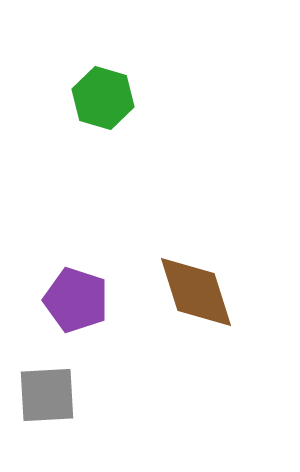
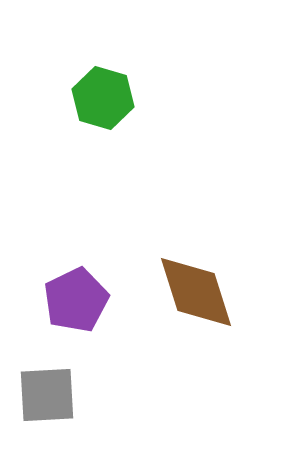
purple pentagon: rotated 28 degrees clockwise
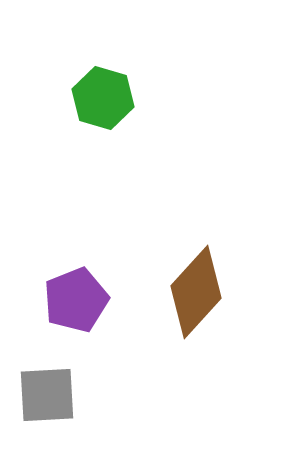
brown diamond: rotated 60 degrees clockwise
purple pentagon: rotated 4 degrees clockwise
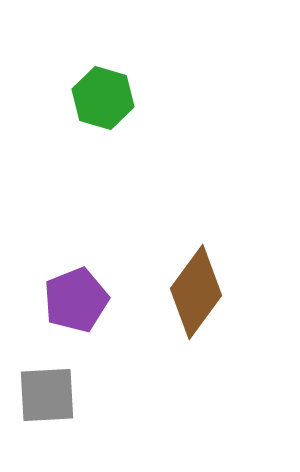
brown diamond: rotated 6 degrees counterclockwise
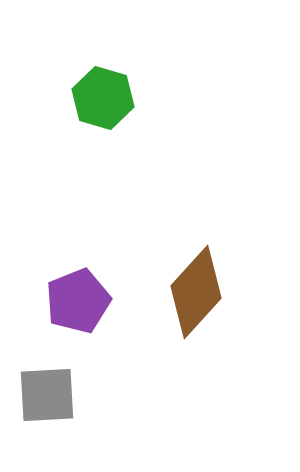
brown diamond: rotated 6 degrees clockwise
purple pentagon: moved 2 px right, 1 px down
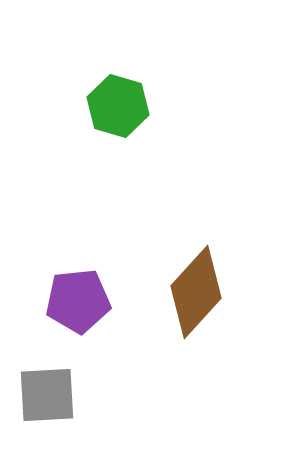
green hexagon: moved 15 px right, 8 px down
purple pentagon: rotated 16 degrees clockwise
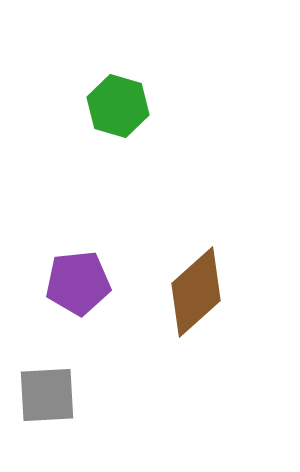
brown diamond: rotated 6 degrees clockwise
purple pentagon: moved 18 px up
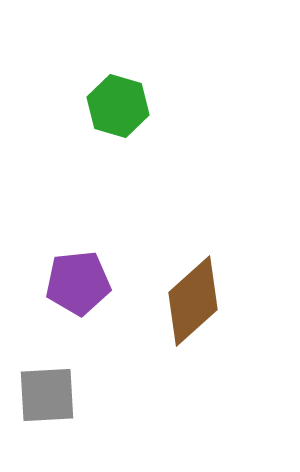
brown diamond: moved 3 px left, 9 px down
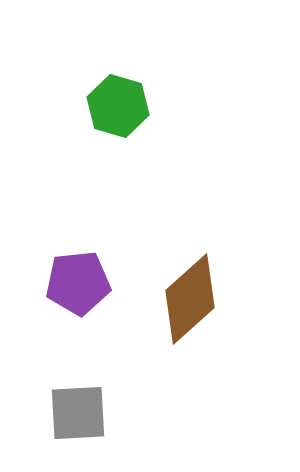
brown diamond: moved 3 px left, 2 px up
gray square: moved 31 px right, 18 px down
